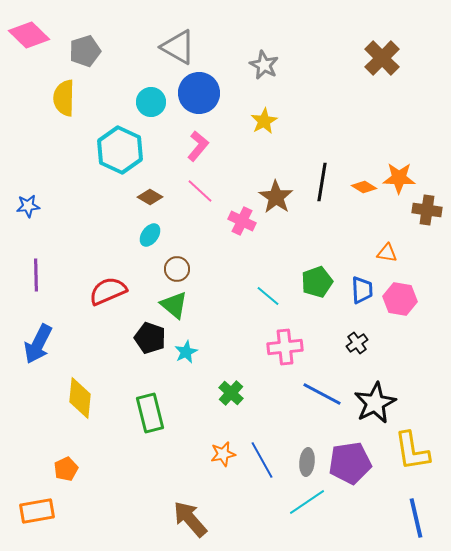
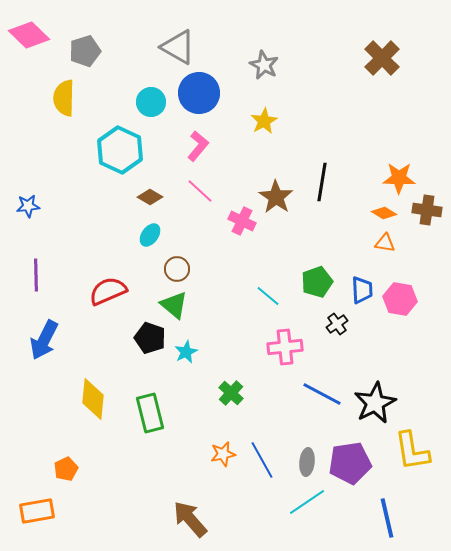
orange diamond at (364, 187): moved 20 px right, 26 px down
orange triangle at (387, 253): moved 2 px left, 10 px up
black cross at (357, 343): moved 20 px left, 19 px up
blue arrow at (38, 344): moved 6 px right, 4 px up
yellow diamond at (80, 398): moved 13 px right, 1 px down
blue line at (416, 518): moved 29 px left
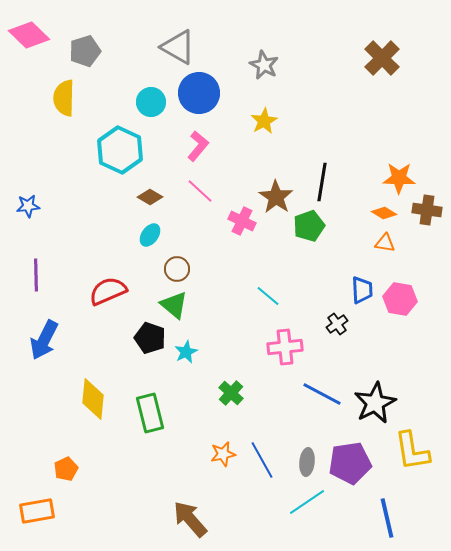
green pentagon at (317, 282): moved 8 px left, 56 px up
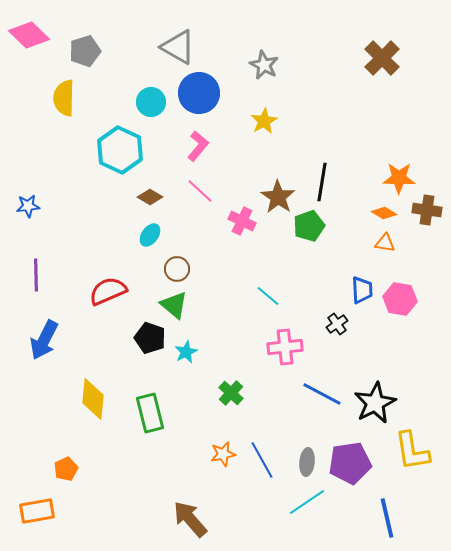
brown star at (276, 197): moved 2 px right
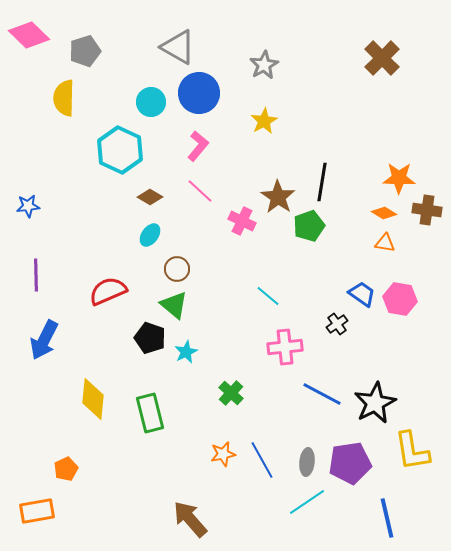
gray star at (264, 65): rotated 16 degrees clockwise
blue trapezoid at (362, 290): moved 4 px down; rotated 52 degrees counterclockwise
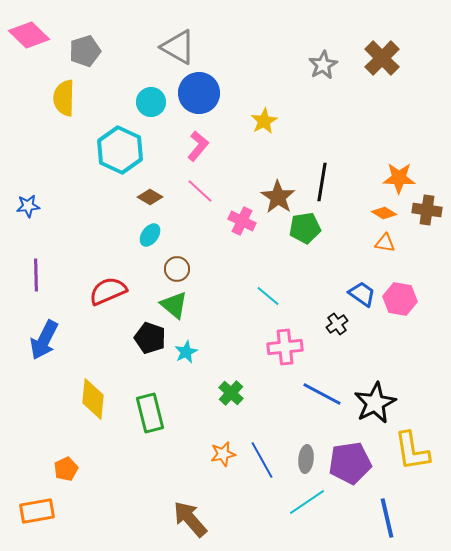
gray star at (264, 65): moved 59 px right
green pentagon at (309, 226): moved 4 px left, 2 px down; rotated 12 degrees clockwise
gray ellipse at (307, 462): moved 1 px left, 3 px up
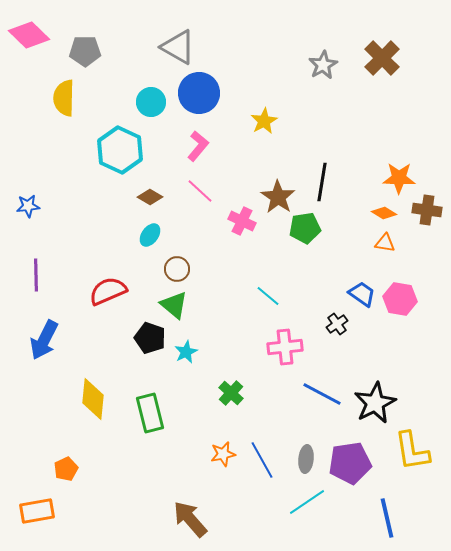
gray pentagon at (85, 51): rotated 16 degrees clockwise
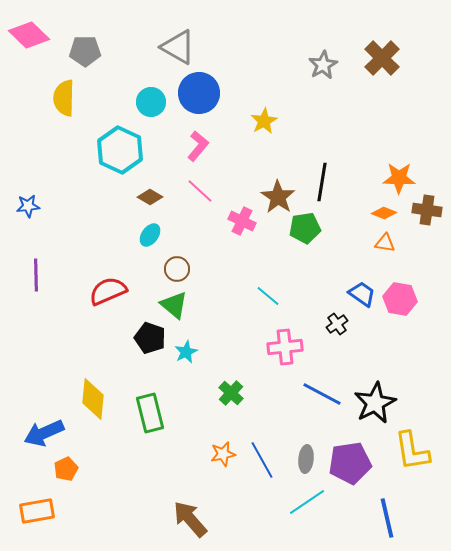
orange diamond at (384, 213): rotated 10 degrees counterclockwise
blue arrow at (44, 340): moved 93 px down; rotated 39 degrees clockwise
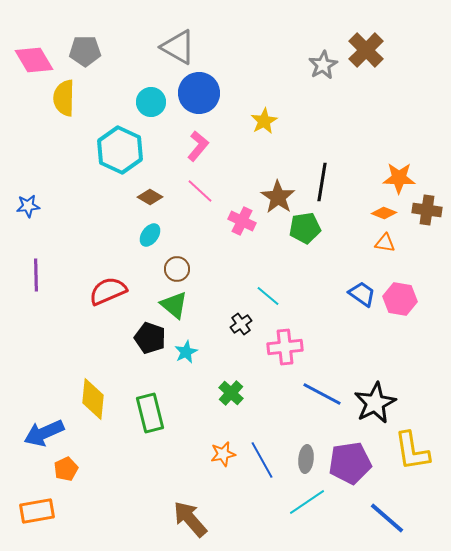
pink diamond at (29, 35): moved 5 px right, 25 px down; rotated 15 degrees clockwise
brown cross at (382, 58): moved 16 px left, 8 px up
black cross at (337, 324): moved 96 px left
blue line at (387, 518): rotated 36 degrees counterclockwise
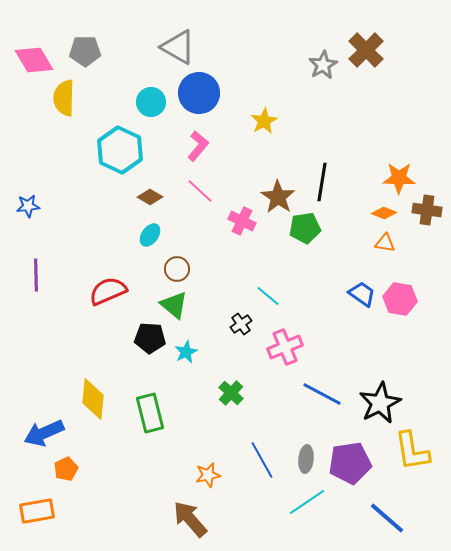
black pentagon at (150, 338): rotated 16 degrees counterclockwise
pink cross at (285, 347): rotated 16 degrees counterclockwise
black star at (375, 403): moved 5 px right
orange star at (223, 454): moved 15 px left, 21 px down
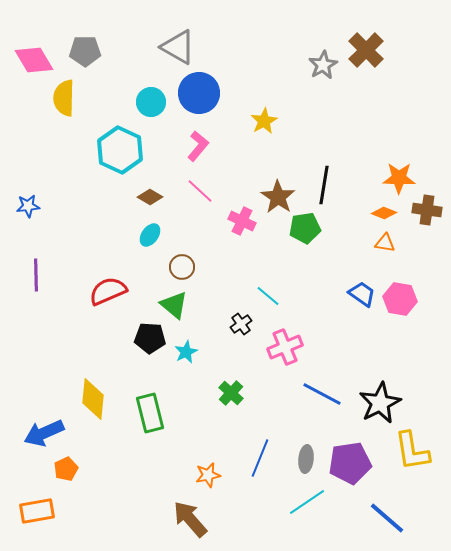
black line at (322, 182): moved 2 px right, 3 px down
brown circle at (177, 269): moved 5 px right, 2 px up
blue line at (262, 460): moved 2 px left, 2 px up; rotated 51 degrees clockwise
